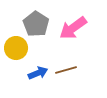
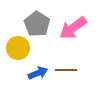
gray pentagon: moved 1 px right
yellow circle: moved 2 px right
brown line: rotated 15 degrees clockwise
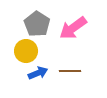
yellow circle: moved 8 px right, 3 px down
brown line: moved 4 px right, 1 px down
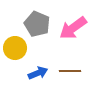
gray pentagon: rotated 10 degrees counterclockwise
yellow circle: moved 11 px left, 3 px up
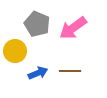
yellow circle: moved 3 px down
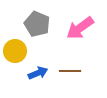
pink arrow: moved 7 px right
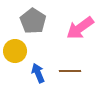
gray pentagon: moved 4 px left, 3 px up; rotated 10 degrees clockwise
blue arrow: rotated 90 degrees counterclockwise
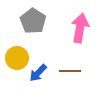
pink arrow: rotated 136 degrees clockwise
yellow circle: moved 2 px right, 7 px down
blue arrow: rotated 114 degrees counterclockwise
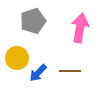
gray pentagon: rotated 20 degrees clockwise
